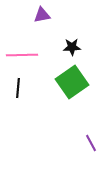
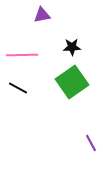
black line: rotated 66 degrees counterclockwise
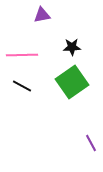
black line: moved 4 px right, 2 px up
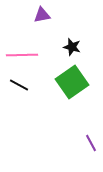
black star: rotated 18 degrees clockwise
black line: moved 3 px left, 1 px up
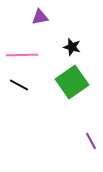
purple triangle: moved 2 px left, 2 px down
purple line: moved 2 px up
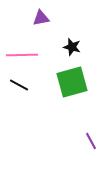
purple triangle: moved 1 px right, 1 px down
green square: rotated 20 degrees clockwise
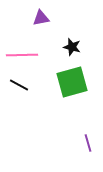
purple line: moved 3 px left, 2 px down; rotated 12 degrees clockwise
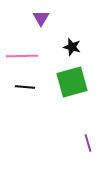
purple triangle: rotated 48 degrees counterclockwise
pink line: moved 1 px down
black line: moved 6 px right, 2 px down; rotated 24 degrees counterclockwise
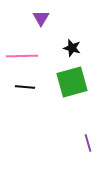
black star: moved 1 px down
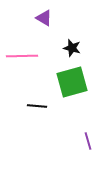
purple triangle: moved 3 px right; rotated 30 degrees counterclockwise
black line: moved 12 px right, 19 px down
purple line: moved 2 px up
